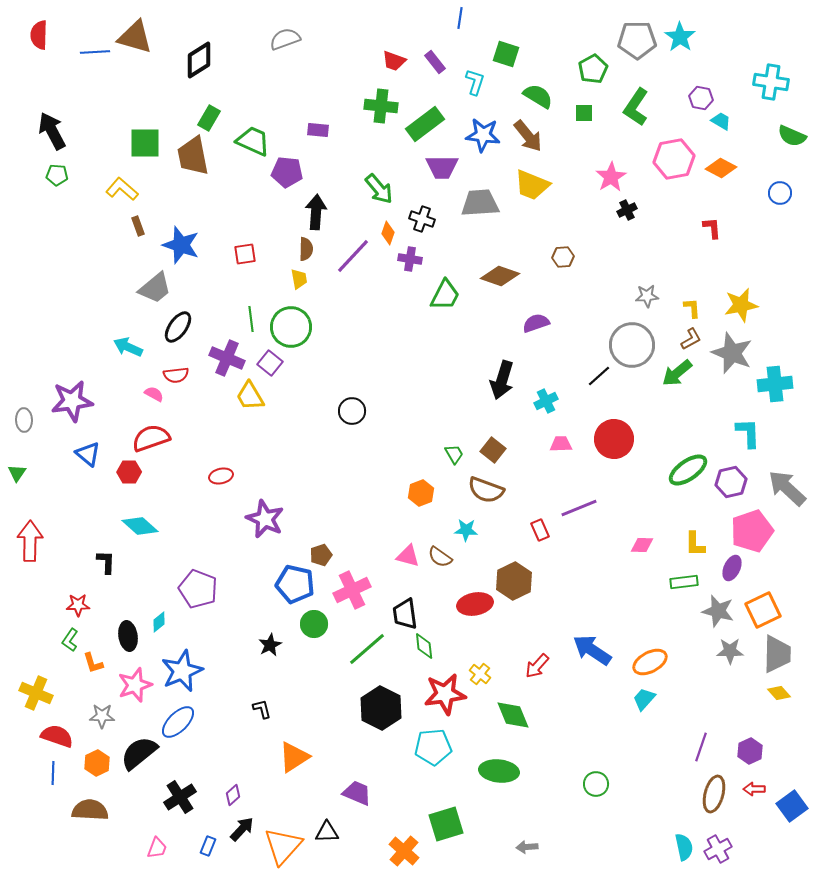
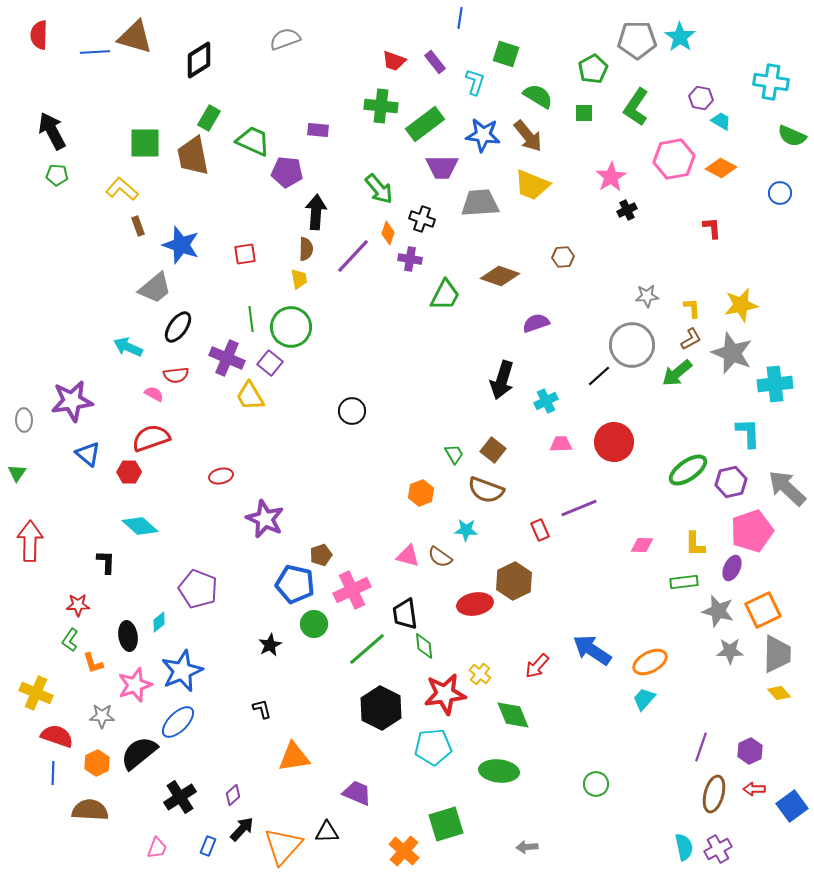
red circle at (614, 439): moved 3 px down
orange triangle at (294, 757): rotated 24 degrees clockwise
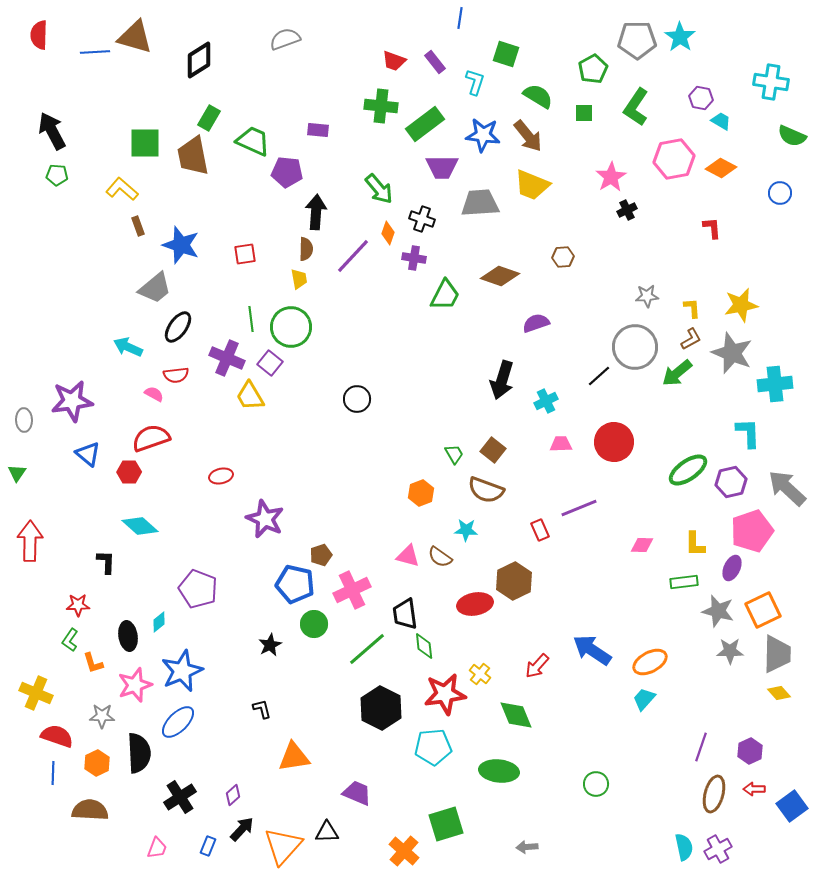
purple cross at (410, 259): moved 4 px right, 1 px up
gray circle at (632, 345): moved 3 px right, 2 px down
black circle at (352, 411): moved 5 px right, 12 px up
green diamond at (513, 715): moved 3 px right
black semicircle at (139, 753): rotated 126 degrees clockwise
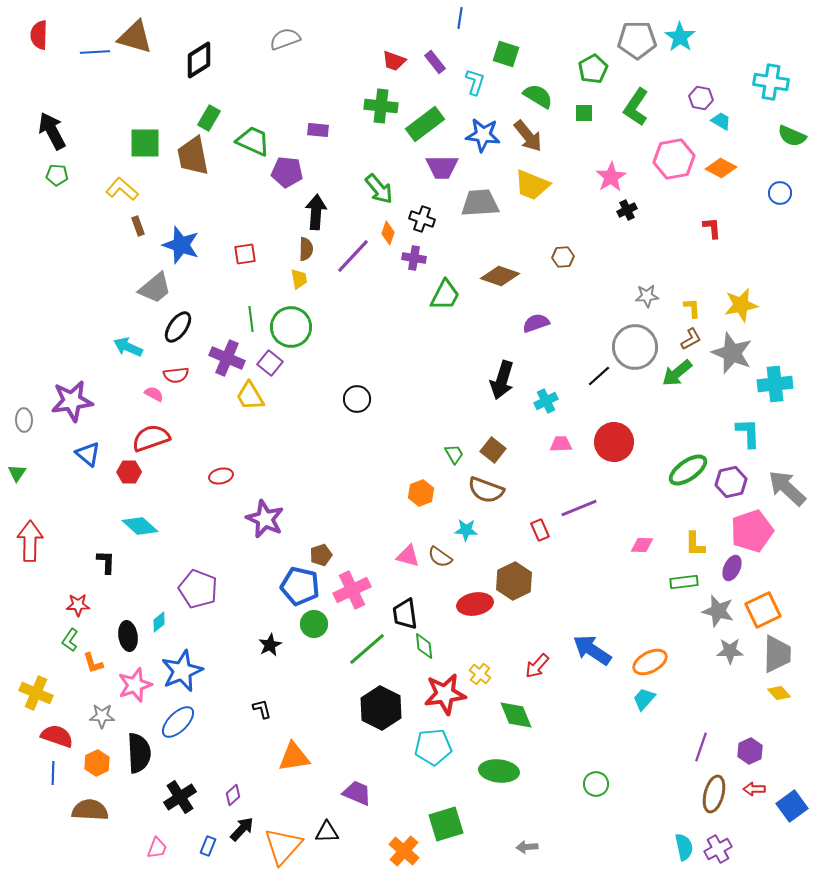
blue pentagon at (295, 584): moved 5 px right, 2 px down
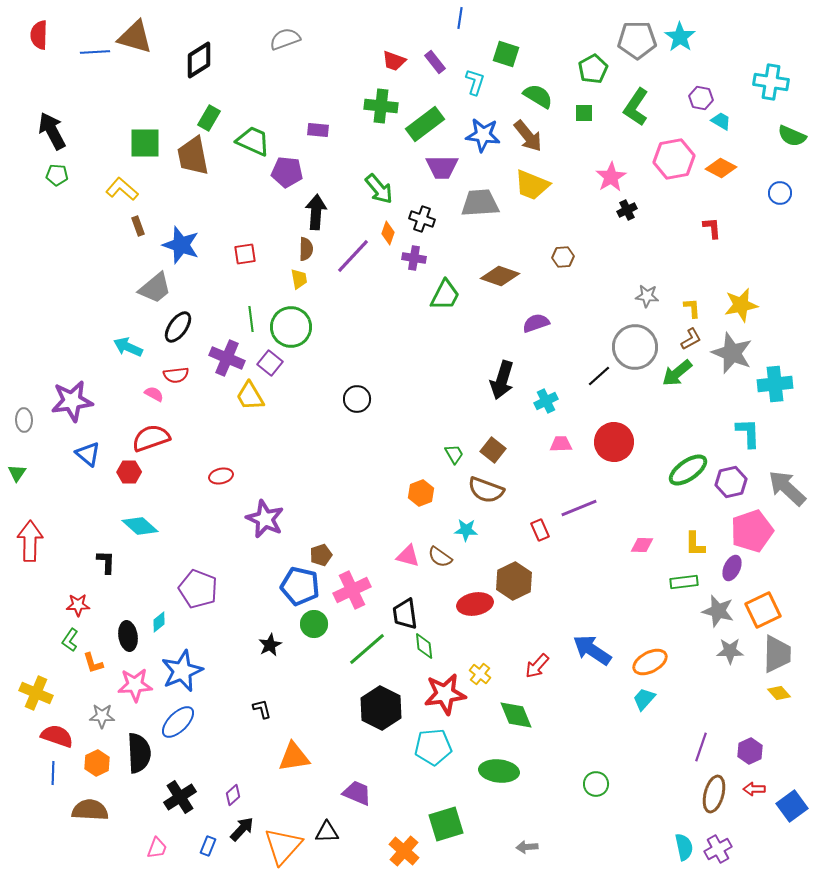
gray star at (647, 296): rotated 10 degrees clockwise
pink star at (135, 685): rotated 16 degrees clockwise
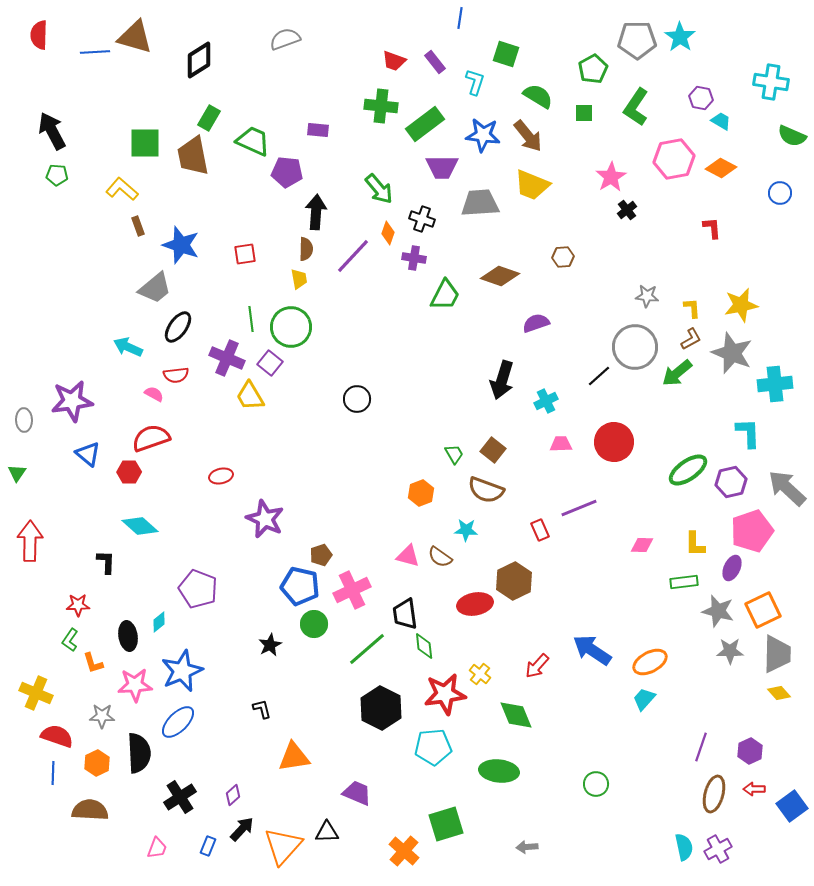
black cross at (627, 210): rotated 12 degrees counterclockwise
